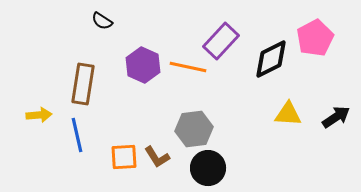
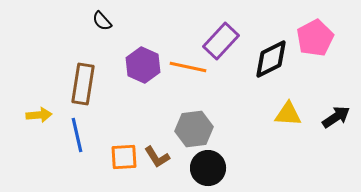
black semicircle: rotated 15 degrees clockwise
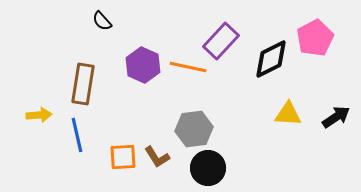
orange square: moved 1 px left
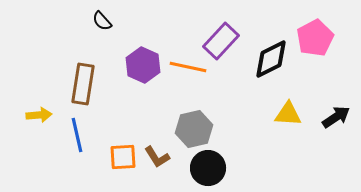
gray hexagon: rotated 6 degrees counterclockwise
